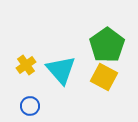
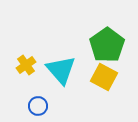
blue circle: moved 8 px right
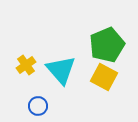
green pentagon: rotated 12 degrees clockwise
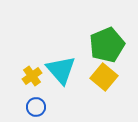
yellow cross: moved 6 px right, 11 px down
yellow square: rotated 12 degrees clockwise
blue circle: moved 2 px left, 1 px down
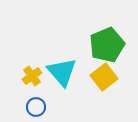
cyan triangle: moved 1 px right, 2 px down
yellow square: rotated 12 degrees clockwise
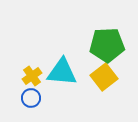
green pentagon: rotated 20 degrees clockwise
cyan triangle: rotated 44 degrees counterclockwise
blue circle: moved 5 px left, 9 px up
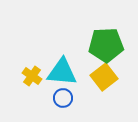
green pentagon: moved 1 px left
yellow cross: rotated 18 degrees counterclockwise
blue circle: moved 32 px right
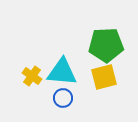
yellow square: rotated 24 degrees clockwise
